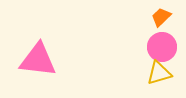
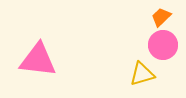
pink circle: moved 1 px right, 2 px up
yellow triangle: moved 17 px left, 1 px down
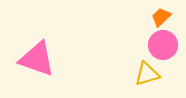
pink triangle: moved 1 px left, 1 px up; rotated 12 degrees clockwise
yellow triangle: moved 5 px right
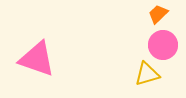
orange trapezoid: moved 3 px left, 3 px up
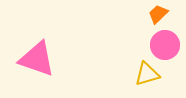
pink circle: moved 2 px right
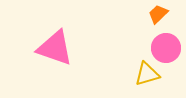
pink circle: moved 1 px right, 3 px down
pink triangle: moved 18 px right, 11 px up
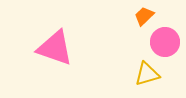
orange trapezoid: moved 14 px left, 2 px down
pink circle: moved 1 px left, 6 px up
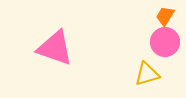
orange trapezoid: moved 21 px right; rotated 15 degrees counterclockwise
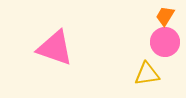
yellow triangle: rotated 8 degrees clockwise
